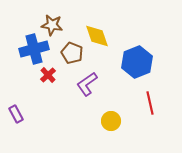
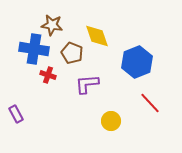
blue cross: rotated 24 degrees clockwise
red cross: rotated 28 degrees counterclockwise
purple L-shape: rotated 30 degrees clockwise
red line: rotated 30 degrees counterclockwise
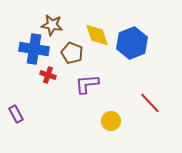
yellow diamond: moved 1 px up
blue hexagon: moved 5 px left, 19 px up
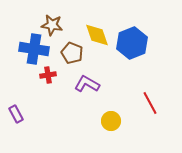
red cross: rotated 28 degrees counterclockwise
purple L-shape: rotated 35 degrees clockwise
red line: rotated 15 degrees clockwise
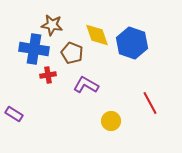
blue hexagon: rotated 20 degrees counterclockwise
purple L-shape: moved 1 px left, 1 px down
purple rectangle: moved 2 px left; rotated 30 degrees counterclockwise
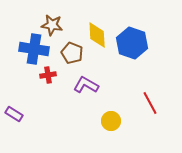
yellow diamond: rotated 16 degrees clockwise
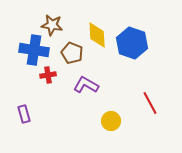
blue cross: moved 1 px down
purple rectangle: moved 10 px right; rotated 42 degrees clockwise
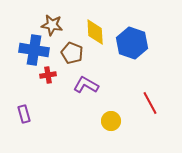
yellow diamond: moved 2 px left, 3 px up
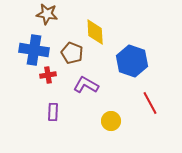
brown star: moved 5 px left, 11 px up
blue hexagon: moved 18 px down
purple rectangle: moved 29 px right, 2 px up; rotated 18 degrees clockwise
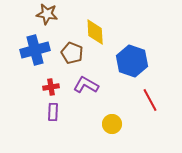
blue cross: moved 1 px right; rotated 24 degrees counterclockwise
red cross: moved 3 px right, 12 px down
red line: moved 3 px up
yellow circle: moved 1 px right, 3 px down
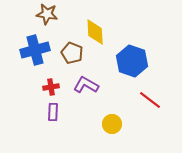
red line: rotated 25 degrees counterclockwise
